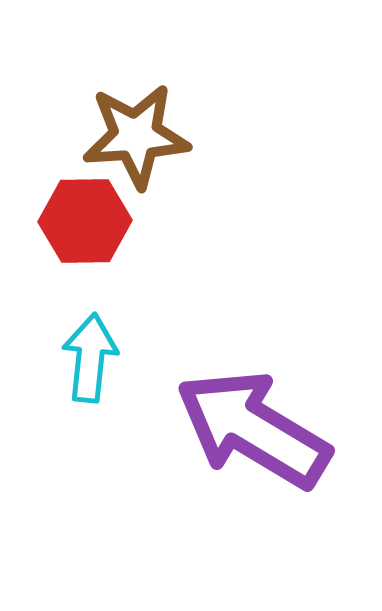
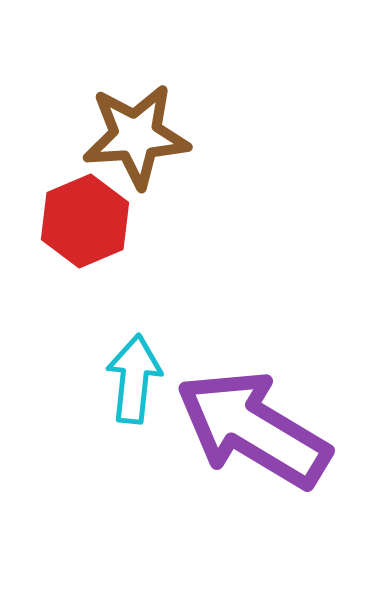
red hexagon: rotated 22 degrees counterclockwise
cyan arrow: moved 44 px right, 21 px down
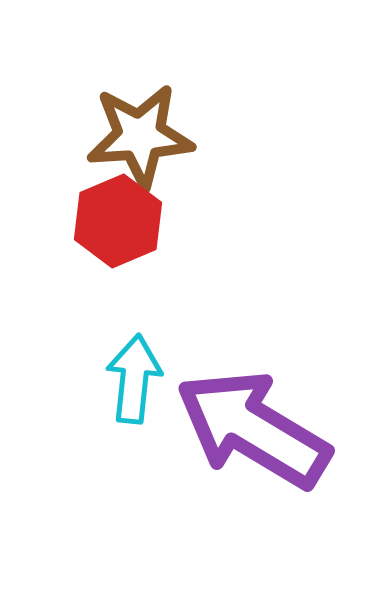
brown star: moved 4 px right
red hexagon: moved 33 px right
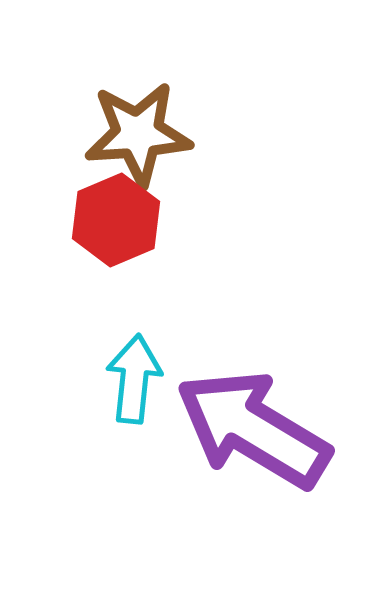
brown star: moved 2 px left, 2 px up
red hexagon: moved 2 px left, 1 px up
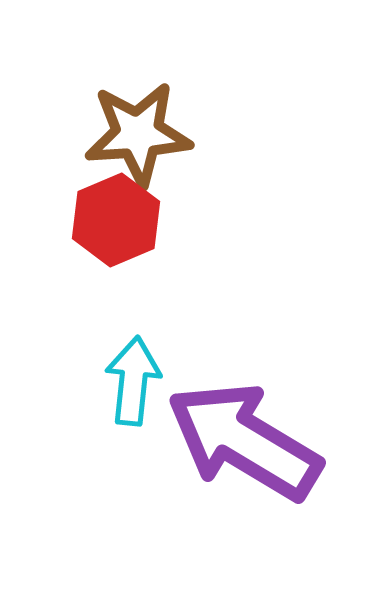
cyan arrow: moved 1 px left, 2 px down
purple arrow: moved 9 px left, 12 px down
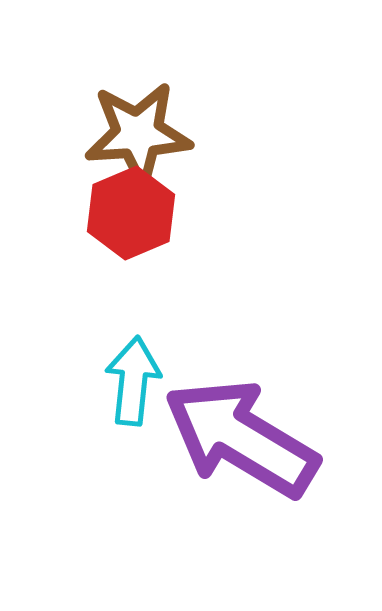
red hexagon: moved 15 px right, 7 px up
purple arrow: moved 3 px left, 3 px up
